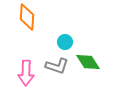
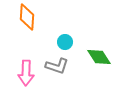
green diamond: moved 11 px right, 5 px up
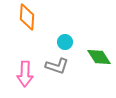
pink arrow: moved 1 px left, 1 px down
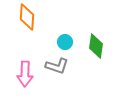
green diamond: moved 3 px left, 11 px up; rotated 40 degrees clockwise
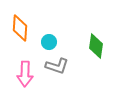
orange diamond: moved 7 px left, 11 px down
cyan circle: moved 16 px left
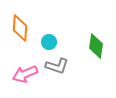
pink arrow: rotated 65 degrees clockwise
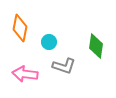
orange diamond: rotated 8 degrees clockwise
gray L-shape: moved 7 px right
pink arrow: rotated 30 degrees clockwise
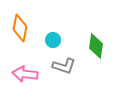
cyan circle: moved 4 px right, 2 px up
